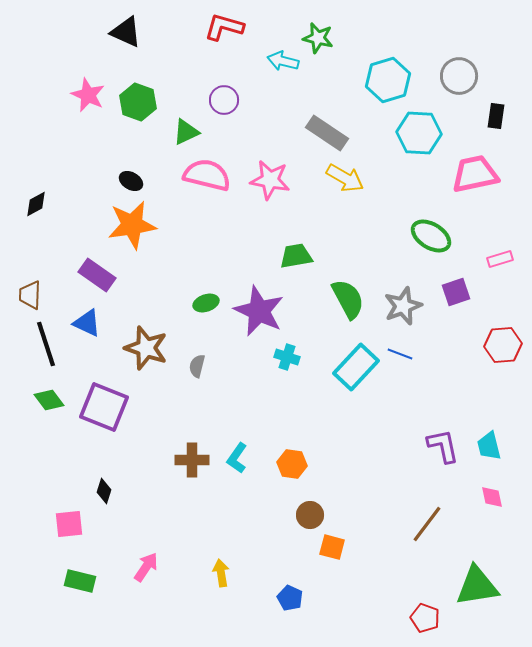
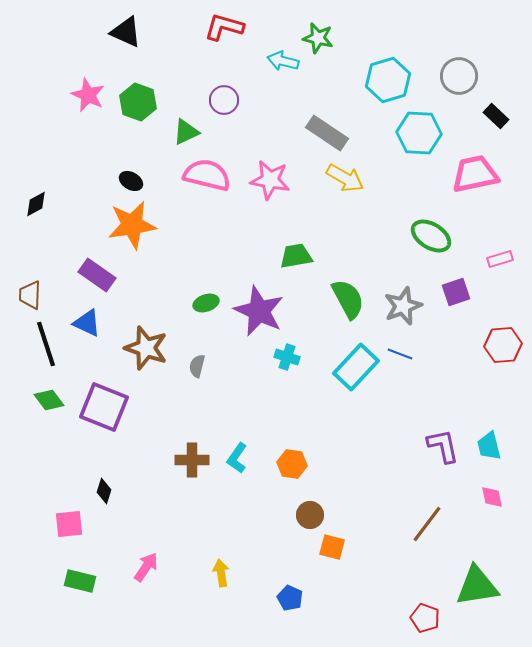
black rectangle at (496, 116): rotated 55 degrees counterclockwise
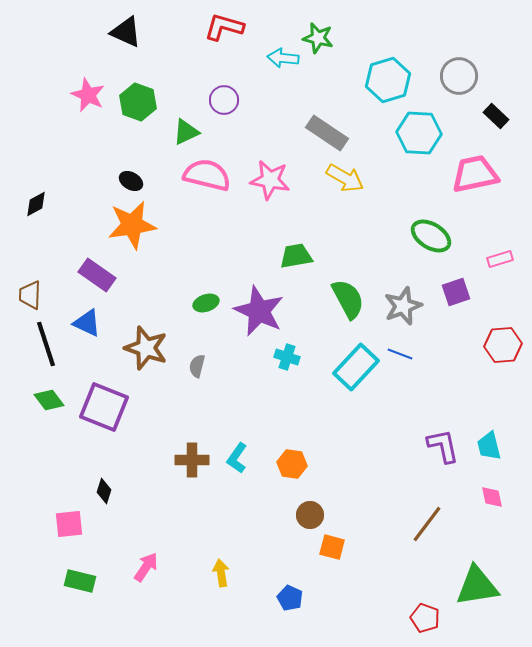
cyan arrow at (283, 61): moved 3 px up; rotated 8 degrees counterclockwise
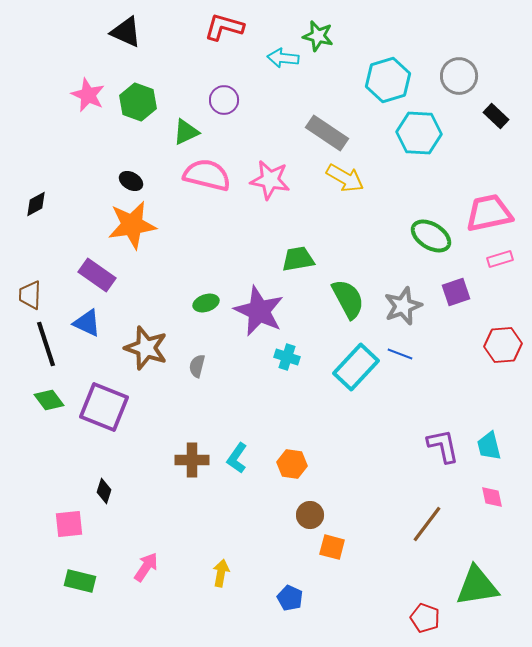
green star at (318, 38): moved 2 px up
pink trapezoid at (475, 174): moved 14 px right, 39 px down
green trapezoid at (296, 256): moved 2 px right, 3 px down
yellow arrow at (221, 573): rotated 20 degrees clockwise
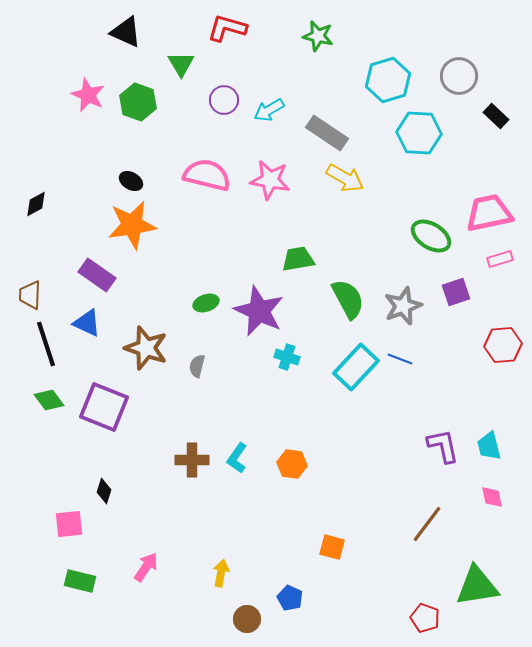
red L-shape at (224, 27): moved 3 px right, 1 px down
cyan arrow at (283, 58): moved 14 px left, 52 px down; rotated 36 degrees counterclockwise
green triangle at (186, 132): moved 5 px left, 68 px up; rotated 36 degrees counterclockwise
blue line at (400, 354): moved 5 px down
brown circle at (310, 515): moved 63 px left, 104 px down
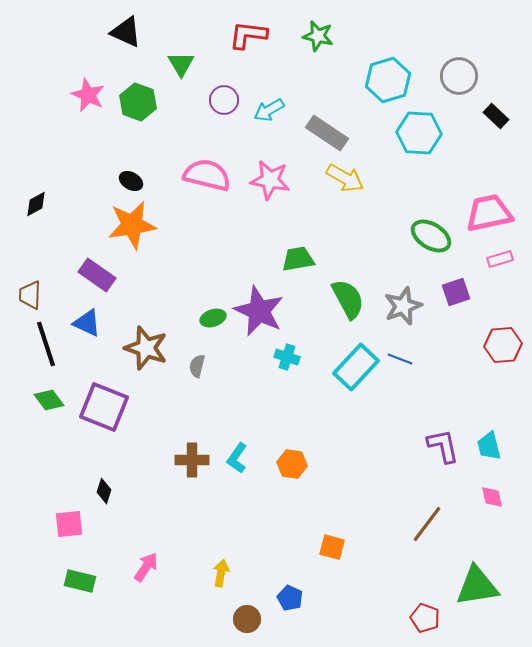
red L-shape at (227, 28): moved 21 px right, 7 px down; rotated 9 degrees counterclockwise
green ellipse at (206, 303): moved 7 px right, 15 px down
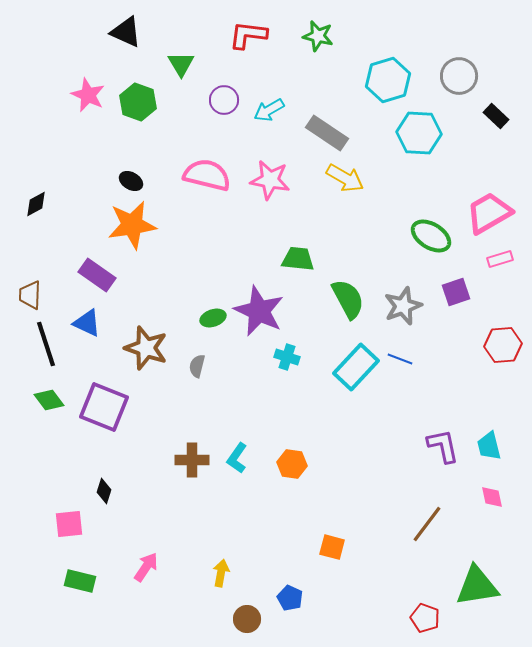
pink trapezoid at (489, 213): rotated 18 degrees counterclockwise
green trapezoid at (298, 259): rotated 16 degrees clockwise
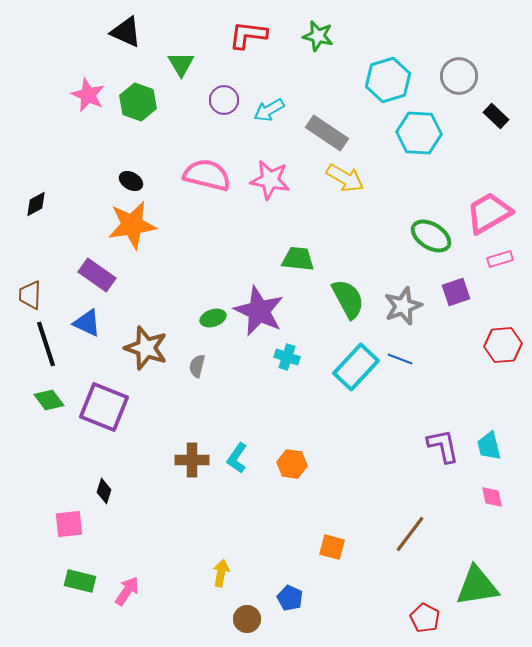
brown line at (427, 524): moved 17 px left, 10 px down
pink arrow at (146, 567): moved 19 px left, 24 px down
red pentagon at (425, 618): rotated 8 degrees clockwise
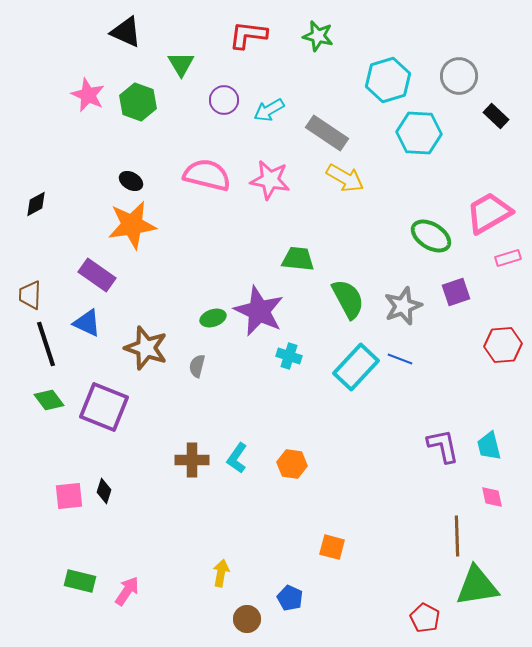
pink rectangle at (500, 259): moved 8 px right, 1 px up
cyan cross at (287, 357): moved 2 px right, 1 px up
pink square at (69, 524): moved 28 px up
brown line at (410, 534): moved 47 px right, 2 px down; rotated 39 degrees counterclockwise
